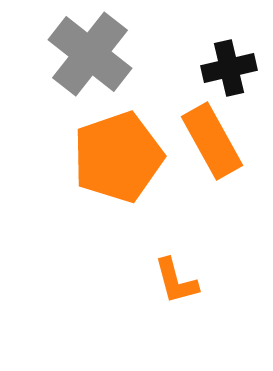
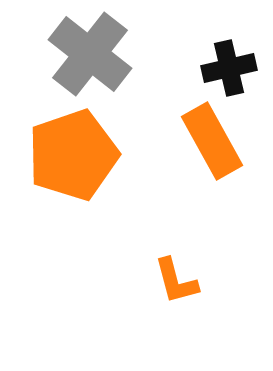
orange pentagon: moved 45 px left, 2 px up
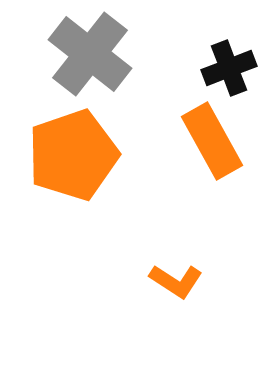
black cross: rotated 8 degrees counterclockwise
orange L-shape: rotated 42 degrees counterclockwise
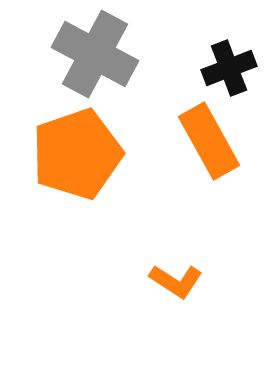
gray cross: moved 5 px right; rotated 10 degrees counterclockwise
orange rectangle: moved 3 px left
orange pentagon: moved 4 px right, 1 px up
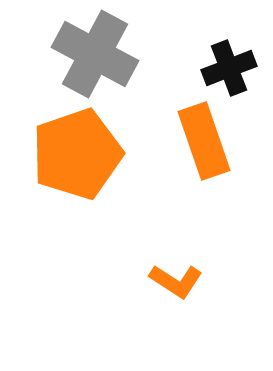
orange rectangle: moved 5 px left; rotated 10 degrees clockwise
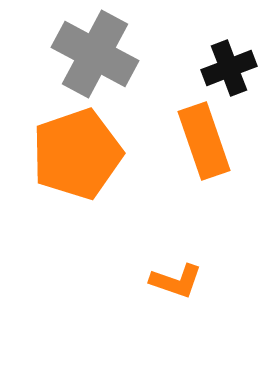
orange L-shape: rotated 14 degrees counterclockwise
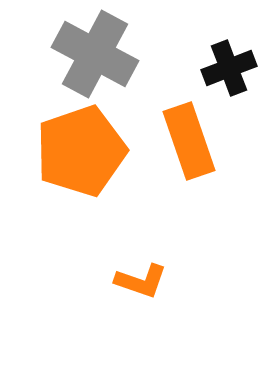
orange rectangle: moved 15 px left
orange pentagon: moved 4 px right, 3 px up
orange L-shape: moved 35 px left
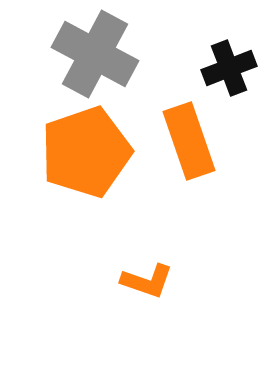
orange pentagon: moved 5 px right, 1 px down
orange L-shape: moved 6 px right
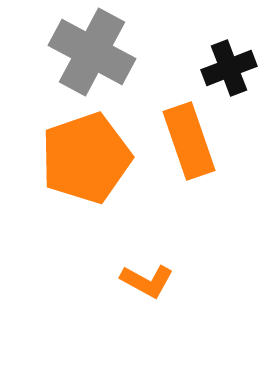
gray cross: moved 3 px left, 2 px up
orange pentagon: moved 6 px down
orange L-shape: rotated 10 degrees clockwise
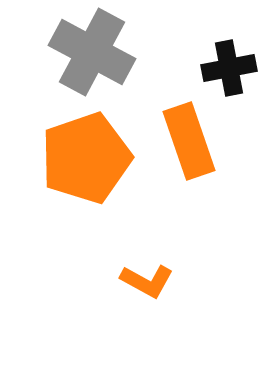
black cross: rotated 10 degrees clockwise
